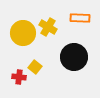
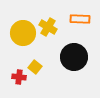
orange rectangle: moved 1 px down
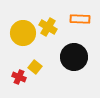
red cross: rotated 16 degrees clockwise
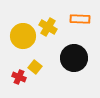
yellow circle: moved 3 px down
black circle: moved 1 px down
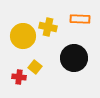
yellow cross: rotated 18 degrees counterclockwise
red cross: rotated 16 degrees counterclockwise
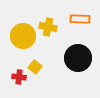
black circle: moved 4 px right
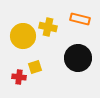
orange rectangle: rotated 12 degrees clockwise
yellow square: rotated 32 degrees clockwise
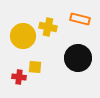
yellow square: rotated 24 degrees clockwise
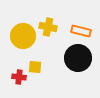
orange rectangle: moved 1 px right, 12 px down
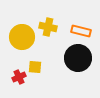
yellow circle: moved 1 px left, 1 px down
red cross: rotated 32 degrees counterclockwise
